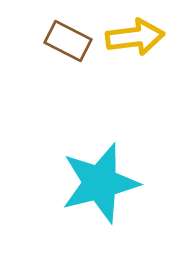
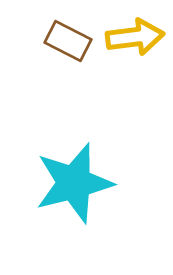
cyan star: moved 26 px left
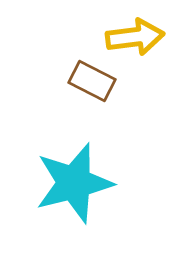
brown rectangle: moved 24 px right, 40 px down
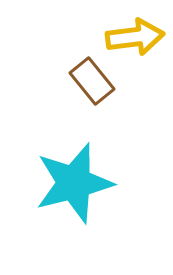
brown rectangle: rotated 24 degrees clockwise
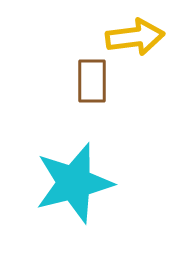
brown rectangle: rotated 39 degrees clockwise
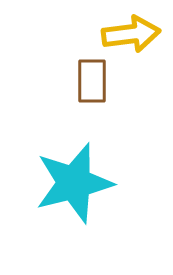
yellow arrow: moved 4 px left, 3 px up
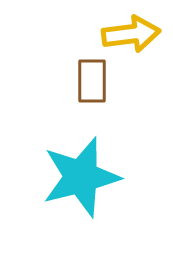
cyan star: moved 7 px right, 6 px up
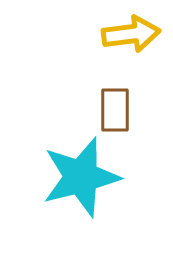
brown rectangle: moved 23 px right, 29 px down
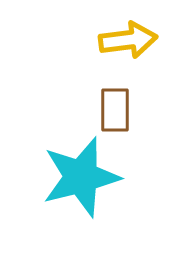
yellow arrow: moved 3 px left, 6 px down
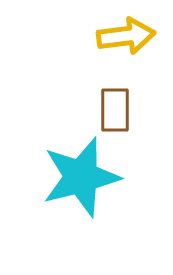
yellow arrow: moved 2 px left, 4 px up
